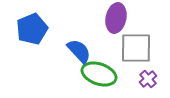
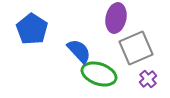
blue pentagon: rotated 16 degrees counterclockwise
gray square: rotated 24 degrees counterclockwise
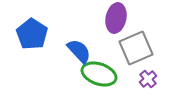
blue pentagon: moved 5 px down
